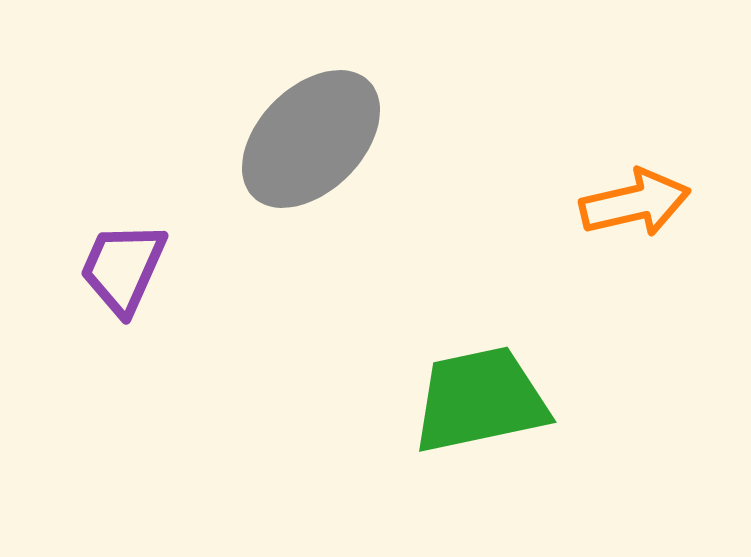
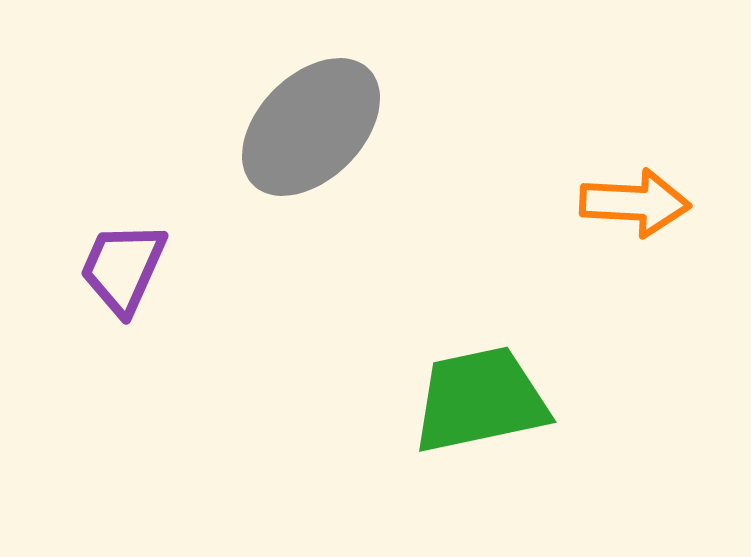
gray ellipse: moved 12 px up
orange arrow: rotated 16 degrees clockwise
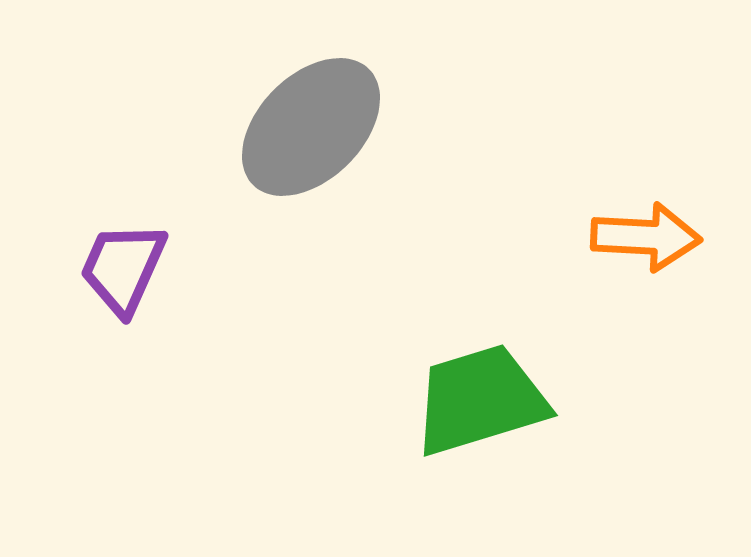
orange arrow: moved 11 px right, 34 px down
green trapezoid: rotated 5 degrees counterclockwise
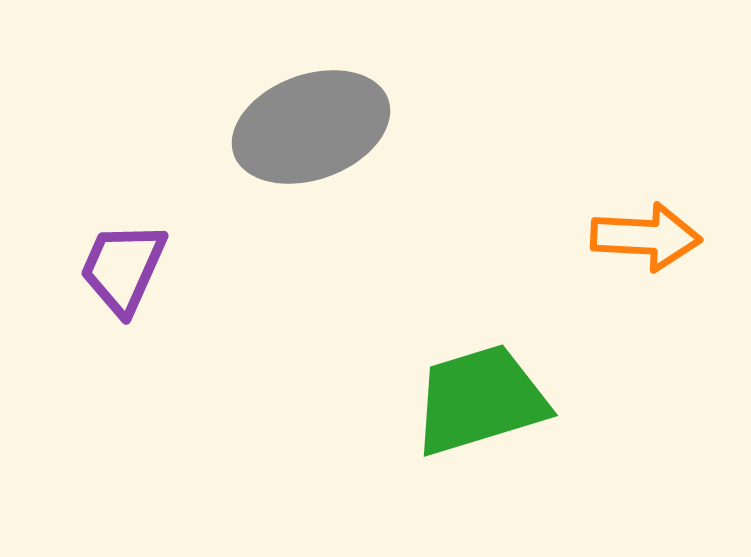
gray ellipse: rotated 25 degrees clockwise
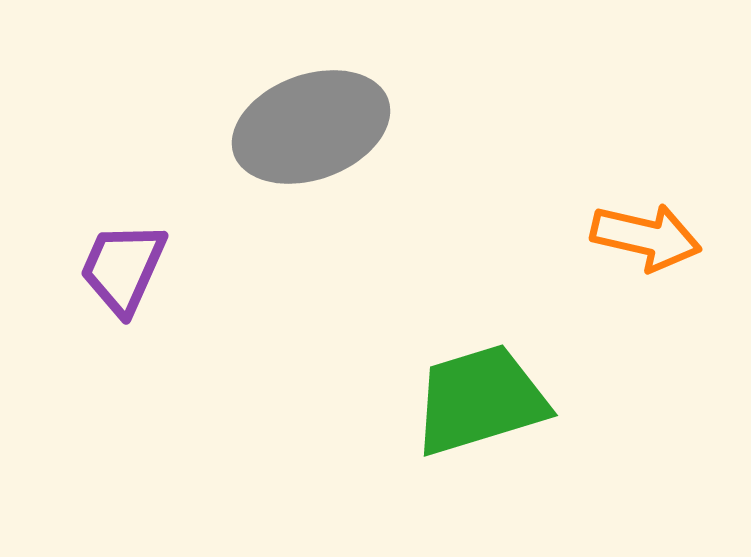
orange arrow: rotated 10 degrees clockwise
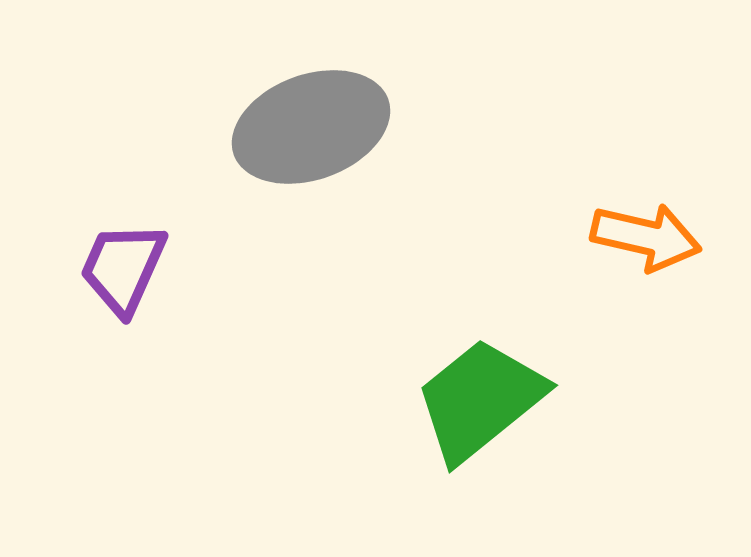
green trapezoid: rotated 22 degrees counterclockwise
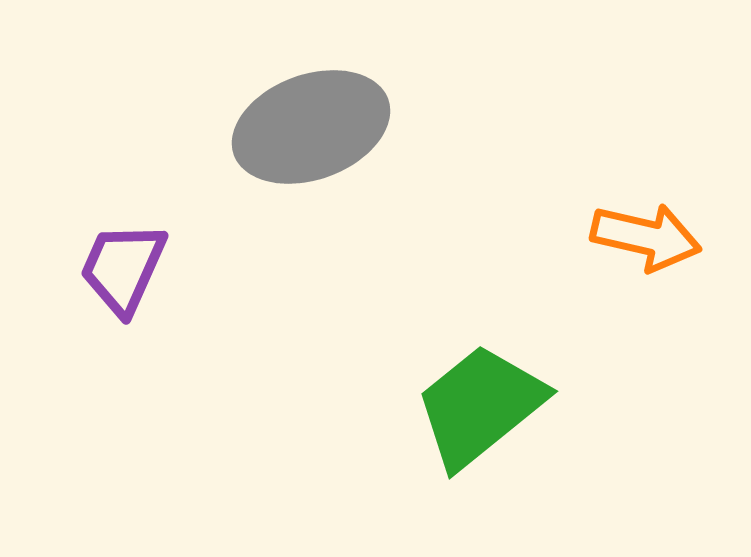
green trapezoid: moved 6 px down
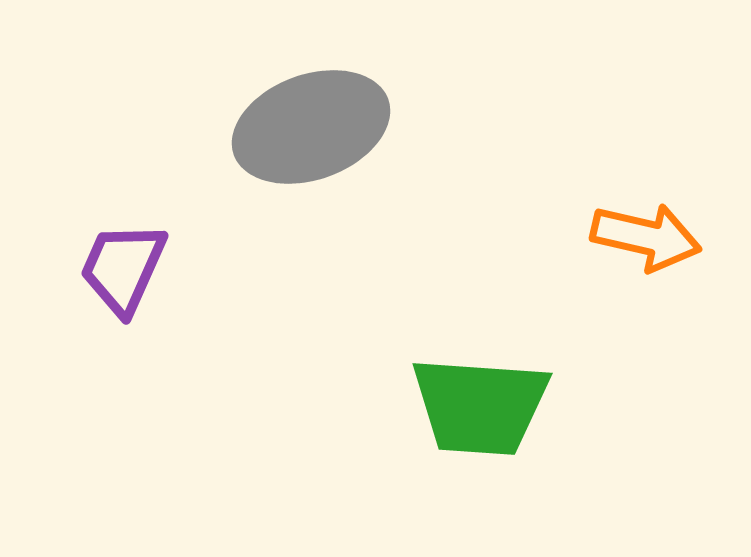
green trapezoid: rotated 137 degrees counterclockwise
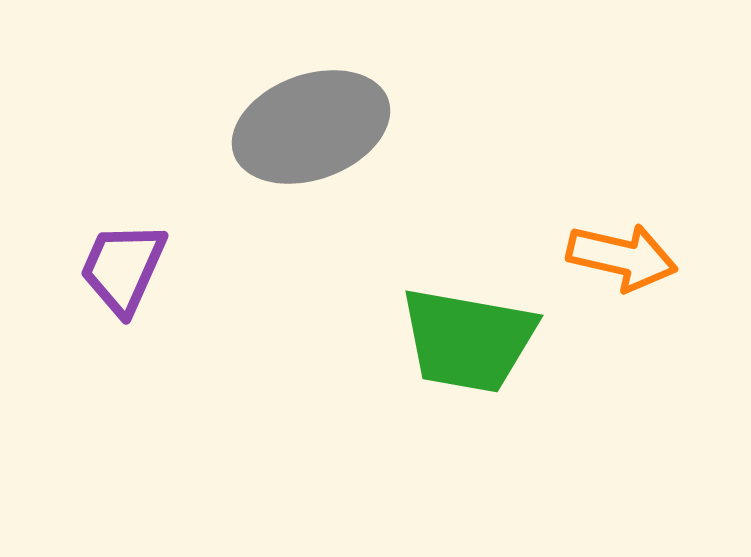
orange arrow: moved 24 px left, 20 px down
green trapezoid: moved 12 px left, 66 px up; rotated 6 degrees clockwise
